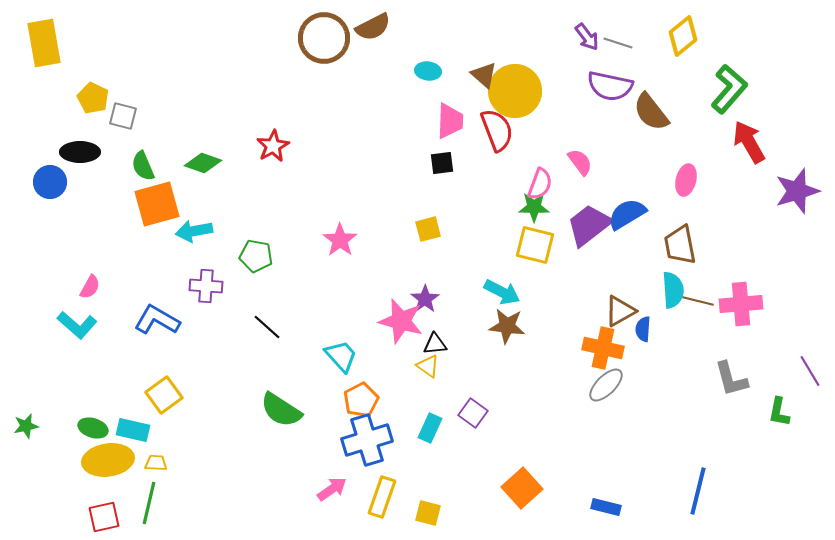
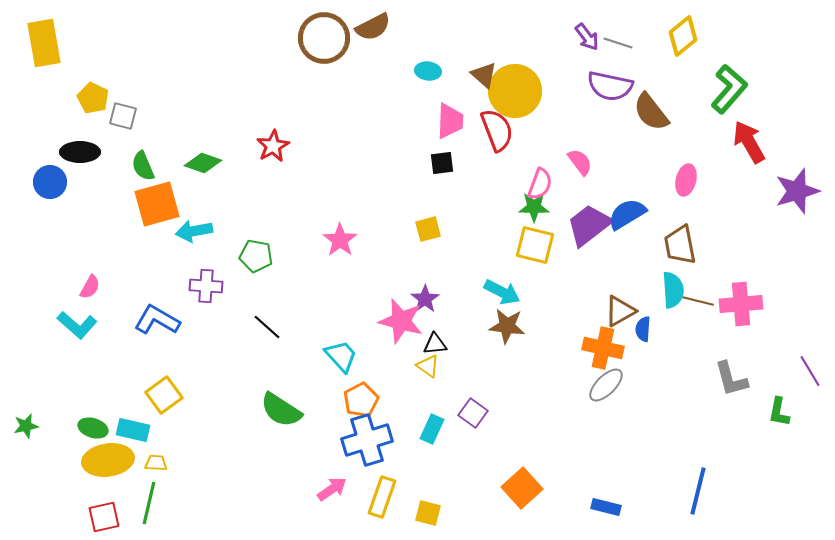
cyan rectangle at (430, 428): moved 2 px right, 1 px down
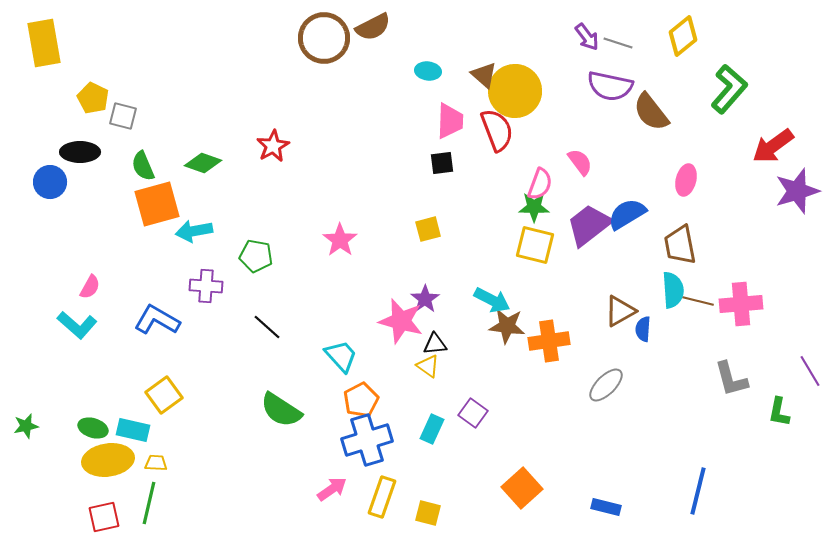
red arrow at (749, 142): moved 24 px right, 4 px down; rotated 96 degrees counterclockwise
cyan arrow at (502, 292): moved 10 px left, 8 px down
orange cross at (603, 348): moved 54 px left, 7 px up; rotated 21 degrees counterclockwise
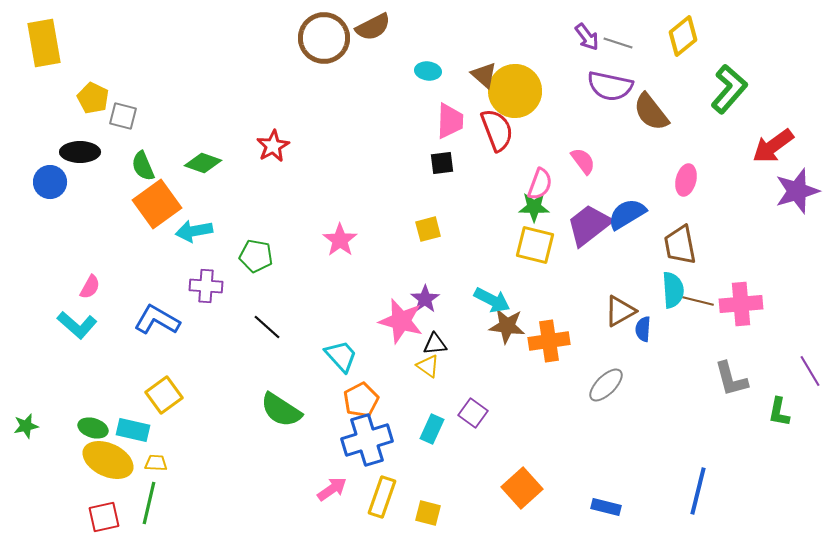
pink semicircle at (580, 162): moved 3 px right, 1 px up
orange square at (157, 204): rotated 21 degrees counterclockwise
yellow ellipse at (108, 460): rotated 33 degrees clockwise
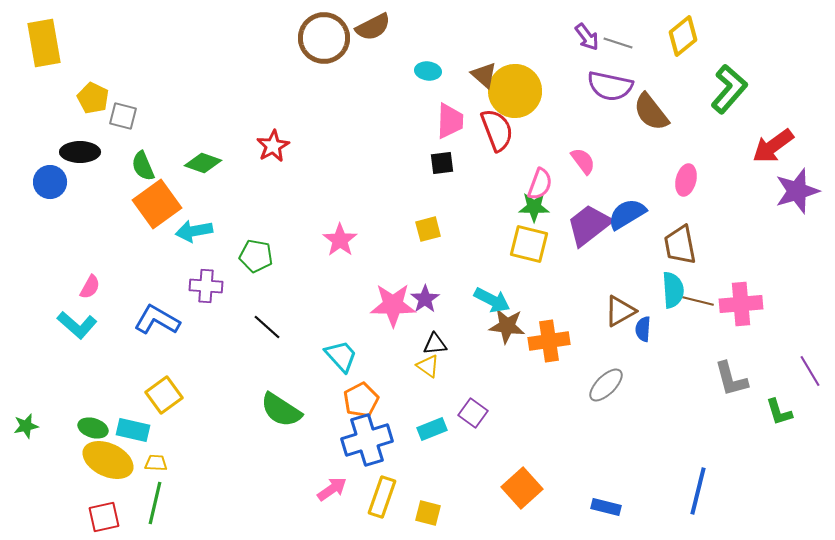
yellow square at (535, 245): moved 6 px left, 1 px up
pink star at (401, 321): moved 8 px left, 16 px up; rotated 15 degrees counterclockwise
green L-shape at (779, 412): rotated 28 degrees counterclockwise
cyan rectangle at (432, 429): rotated 44 degrees clockwise
green line at (149, 503): moved 6 px right
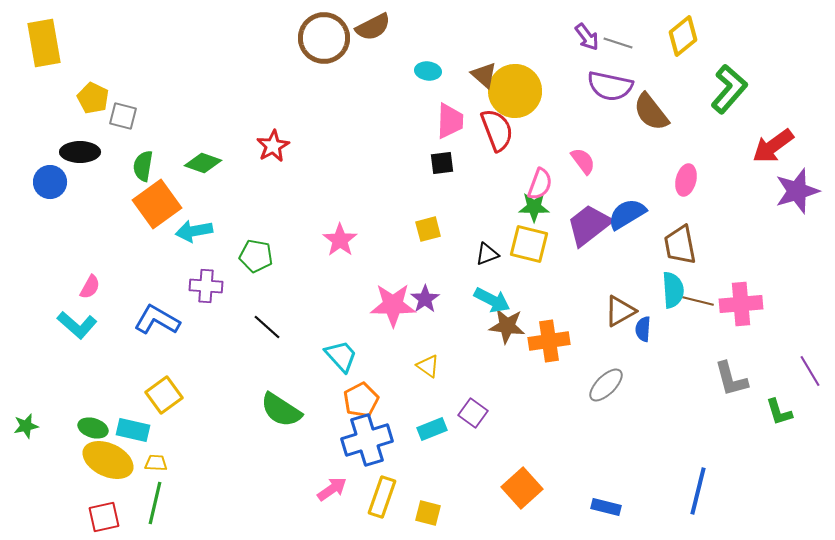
green semicircle at (143, 166): rotated 32 degrees clockwise
black triangle at (435, 344): moved 52 px right, 90 px up; rotated 15 degrees counterclockwise
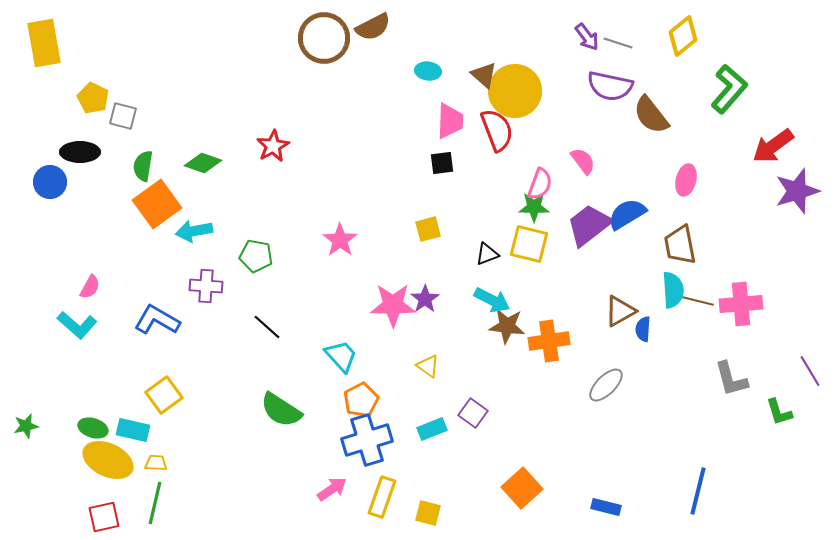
brown semicircle at (651, 112): moved 3 px down
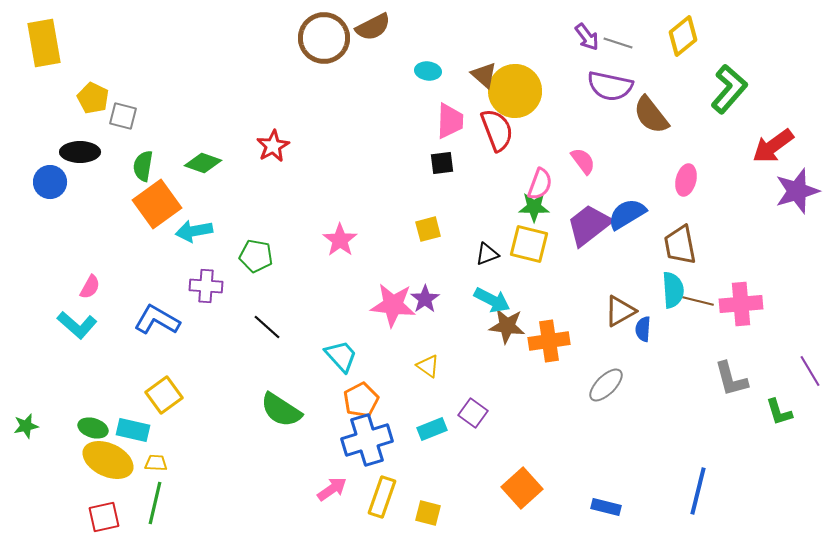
pink star at (393, 305): rotated 6 degrees clockwise
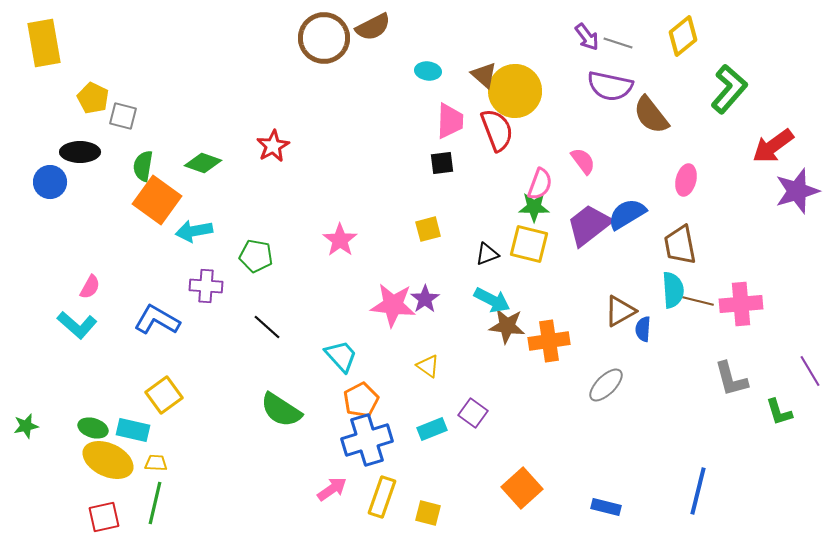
orange square at (157, 204): moved 4 px up; rotated 18 degrees counterclockwise
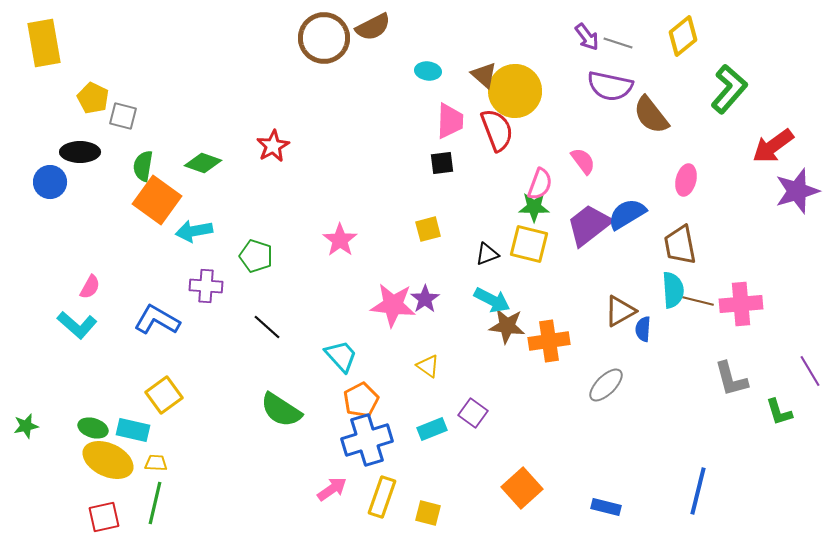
green pentagon at (256, 256): rotated 8 degrees clockwise
